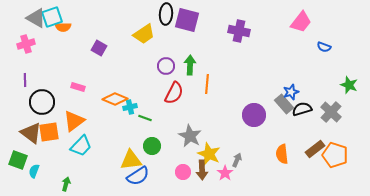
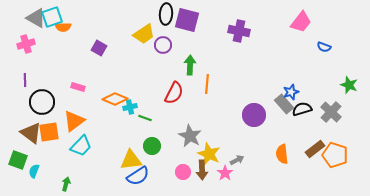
purple circle at (166, 66): moved 3 px left, 21 px up
gray arrow at (237, 160): rotated 40 degrees clockwise
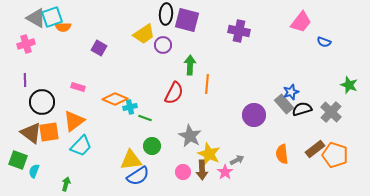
blue semicircle at (324, 47): moved 5 px up
pink star at (225, 173): moved 1 px up
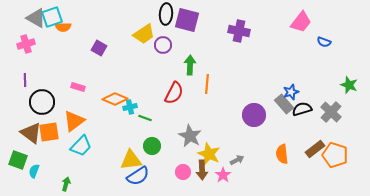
pink star at (225, 172): moved 2 px left, 3 px down
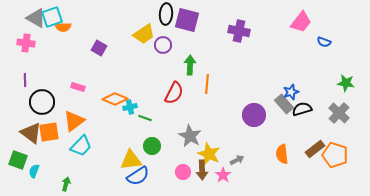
pink cross at (26, 44): moved 1 px up; rotated 24 degrees clockwise
green star at (349, 85): moved 3 px left, 2 px up; rotated 12 degrees counterclockwise
gray cross at (331, 112): moved 8 px right, 1 px down
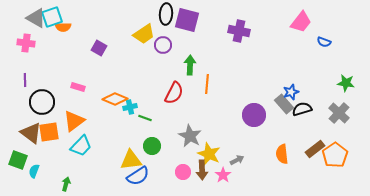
orange pentagon at (335, 155): rotated 20 degrees clockwise
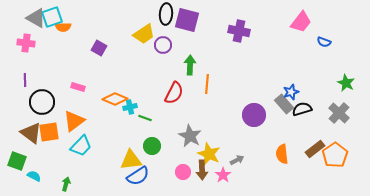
green star at (346, 83): rotated 18 degrees clockwise
green square at (18, 160): moved 1 px left, 1 px down
cyan semicircle at (34, 171): moved 5 px down; rotated 96 degrees clockwise
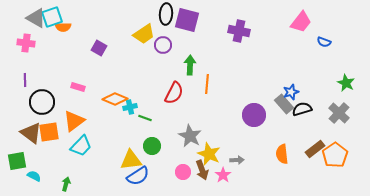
gray arrow at (237, 160): rotated 24 degrees clockwise
green square at (17, 161): rotated 30 degrees counterclockwise
brown arrow at (202, 170): rotated 18 degrees counterclockwise
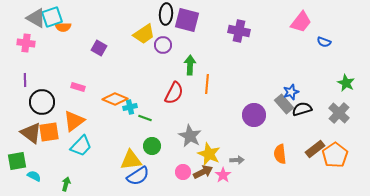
orange semicircle at (282, 154): moved 2 px left
brown arrow at (202, 170): moved 1 px right, 2 px down; rotated 96 degrees counterclockwise
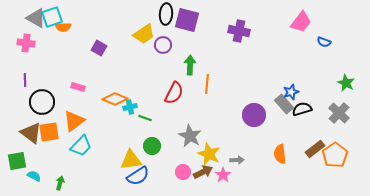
green arrow at (66, 184): moved 6 px left, 1 px up
